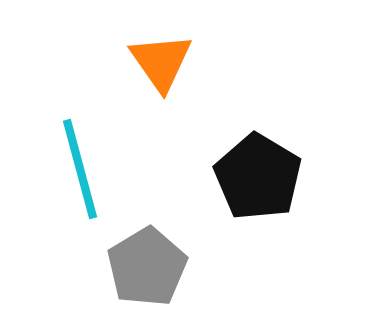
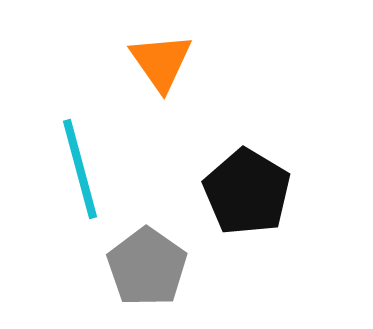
black pentagon: moved 11 px left, 15 px down
gray pentagon: rotated 6 degrees counterclockwise
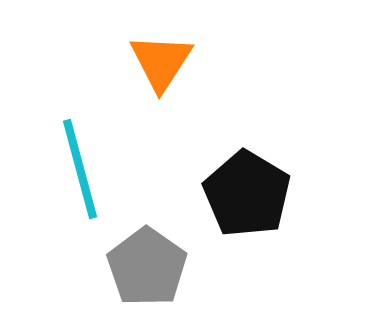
orange triangle: rotated 8 degrees clockwise
black pentagon: moved 2 px down
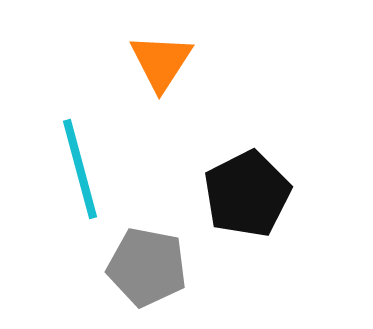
black pentagon: rotated 14 degrees clockwise
gray pentagon: rotated 24 degrees counterclockwise
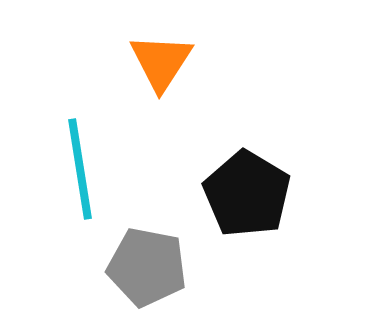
cyan line: rotated 6 degrees clockwise
black pentagon: rotated 14 degrees counterclockwise
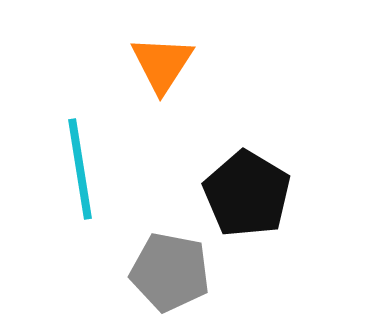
orange triangle: moved 1 px right, 2 px down
gray pentagon: moved 23 px right, 5 px down
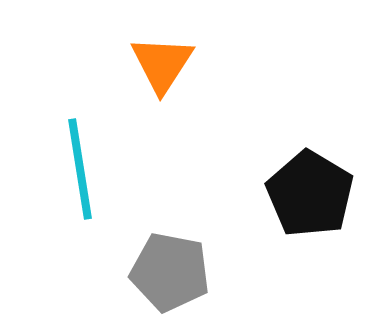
black pentagon: moved 63 px right
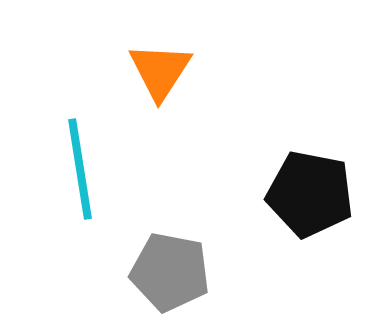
orange triangle: moved 2 px left, 7 px down
black pentagon: rotated 20 degrees counterclockwise
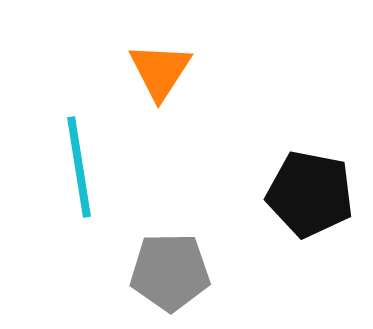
cyan line: moved 1 px left, 2 px up
gray pentagon: rotated 12 degrees counterclockwise
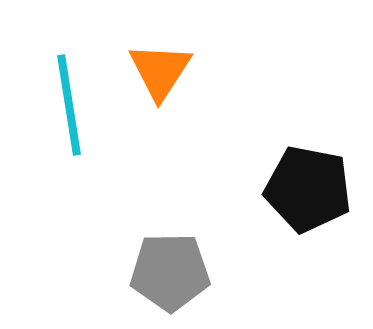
cyan line: moved 10 px left, 62 px up
black pentagon: moved 2 px left, 5 px up
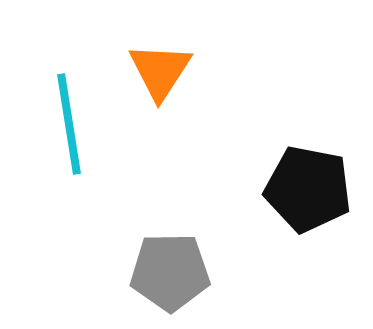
cyan line: moved 19 px down
